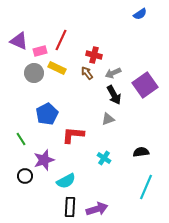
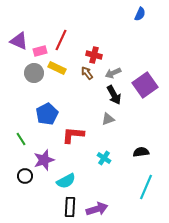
blue semicircle: rotated 32 degrees counterclockwise
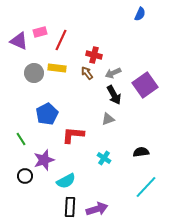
pink rectangle: moved 19 px up
yellow rectangle: rotated 18 degrees counterclockwise
cyan line: rotated 20 degrees clockwise
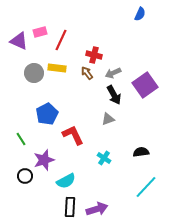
red L-shape: rotated 60 degrees clockwise
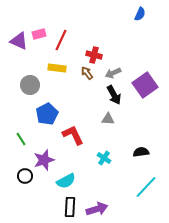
pink rectangle: moved 1 px left, 2 px down
gray circle: moved 4 px left, 12 px down
gray triangle: rotated 24 degrees clockwise
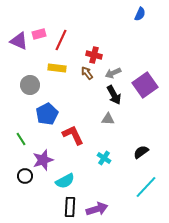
black semicircle: rotated 28 degrees counterclockwise
purple star: moved 1 px left
cyan semicircle: moved 1 px left
